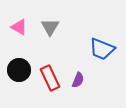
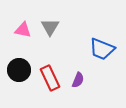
pink triangle: moved 4 px right, 3 px down; rotated 18 degrees counterclockwise
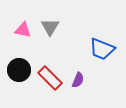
red rectangle: rotated 20 degrees counterclockwise
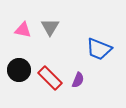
blue trapezoid: moved 3 px left
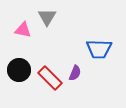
gray triangle: moved 3 px left, 10 px up
blue trapezoid: rotated 20 degrees counterclockwise
purple semicircle: moved 3 px left, 7 px up
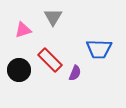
gray triangle: moved 6 px right
pink triangle: rotated 30 degrees counterclockwise
red rectangle: moved 18 px up
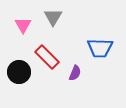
pink triangle: moved 5 px up; rotated 42 degrees counterclockwise
blue trapezoid: moved 1 px right, 1 px up
red rectangle: moved 3 px left, 3 px up
black circle: moved 2 px down
